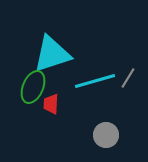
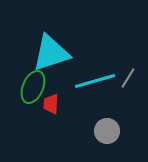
cyan triangle: moved 1 px left, 1 px up
gray circle: moved 1 px right, 4 px up
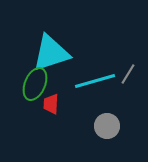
gray line: moved 4 px up
green ellipse: moved 2 px right, 3 px up
gray circle: moved 5 px up
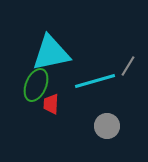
cyan triangle: rotated 6 degrees clockwise
gray line: moved 8 px up
green ellipse: moved 1 px right, 1 px down
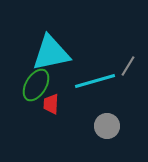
green ellipse: rotated 8 degrees clockwise
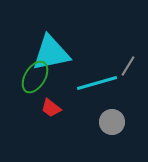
cyan line: moved 2 px right, 2 px down
green ellipse: moved 1 px left, 8 px up
red trapezoid: moved 4 px down; rotated 55 degrees counterclockwise
gray circle: moved 5 px right, 4 px up
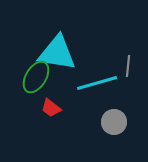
cyan triangle: moved 6 px right; rotated 21 degrees clockwise
gray line: rotated 25 degrees counterclockwise
green ellipse: moved 1 px right
gray circle: moved 2 px right
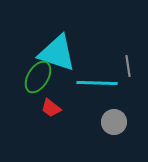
cyan triangle: rotated 9 degrees clockwise
gray line: rotated 15 degrees counterclockwise
green ellipse: moved 2 px right
cyan line: rotated 18 degrees clockwise
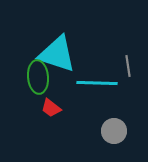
cyan triangle: moved 1 px down
green ellipse: rotated 36 degrees counterclockwise
gray circle: moved 9 px down
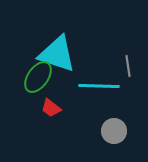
green ellipse: rotated 40 degrees clockwise
cyan line: moved 2 px right, 3 px down
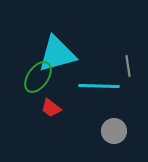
cyan triangle: rotated 33 degrees counterclockwise
